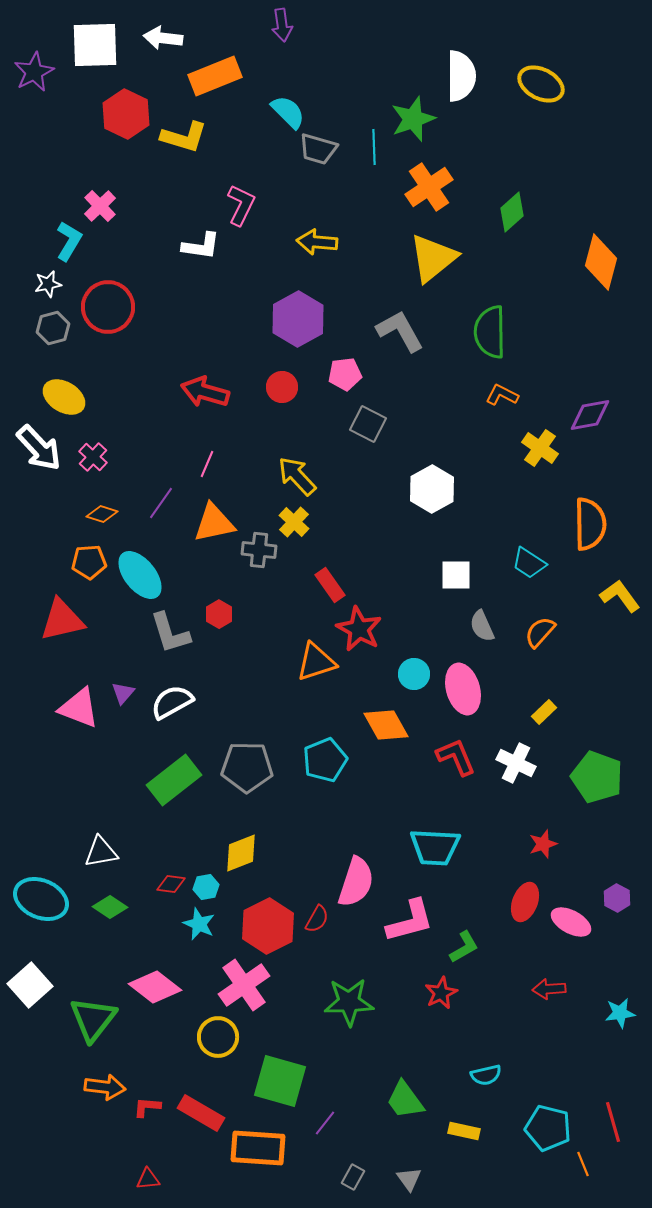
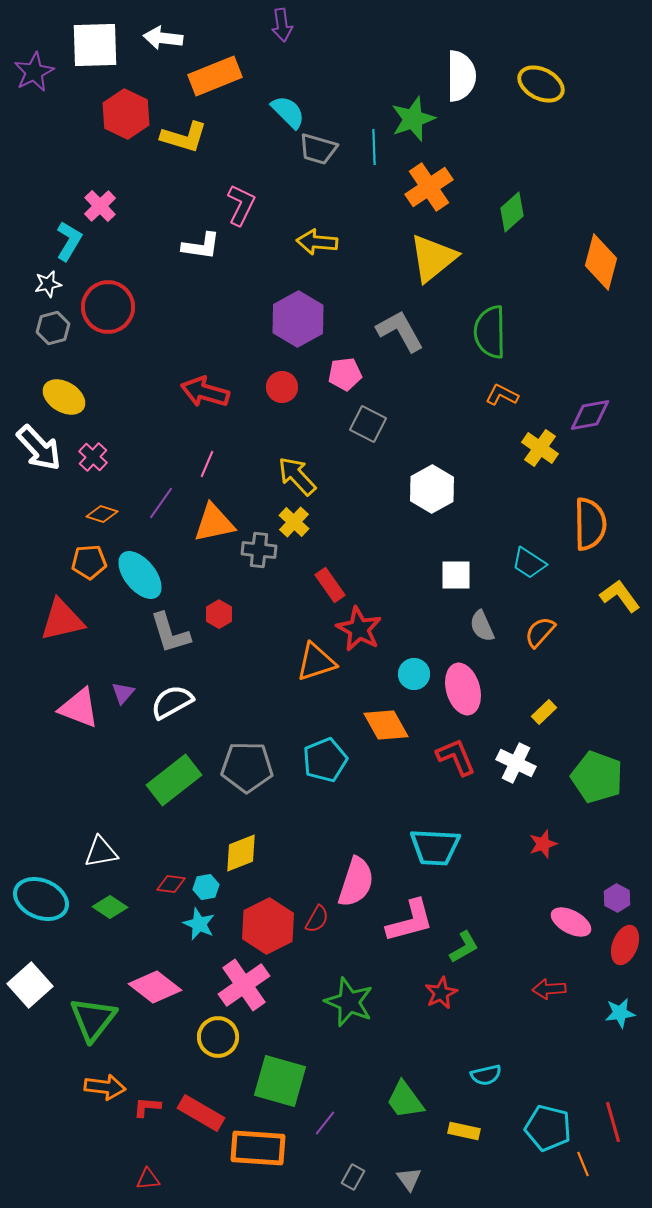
red ellipse at (525, 902): moved 100 px right, 43 px down
green star at (349, 1002): rotated 24 degrees clockwise
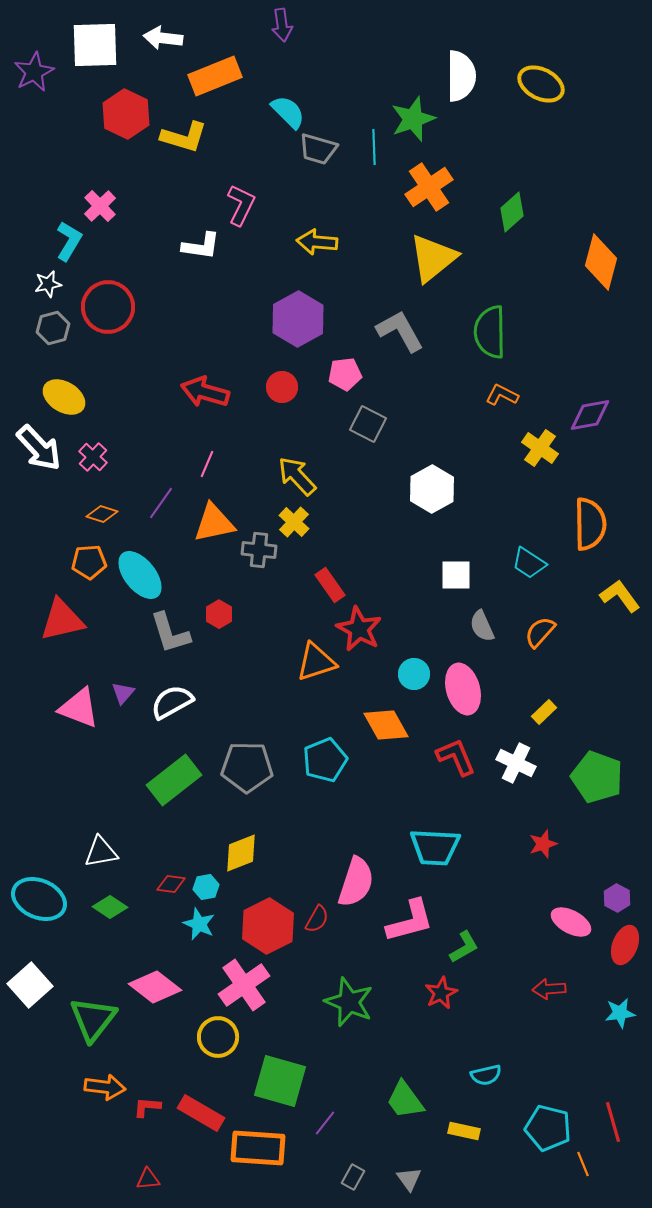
cyan ellipse at (41, 899): moved 2 px left
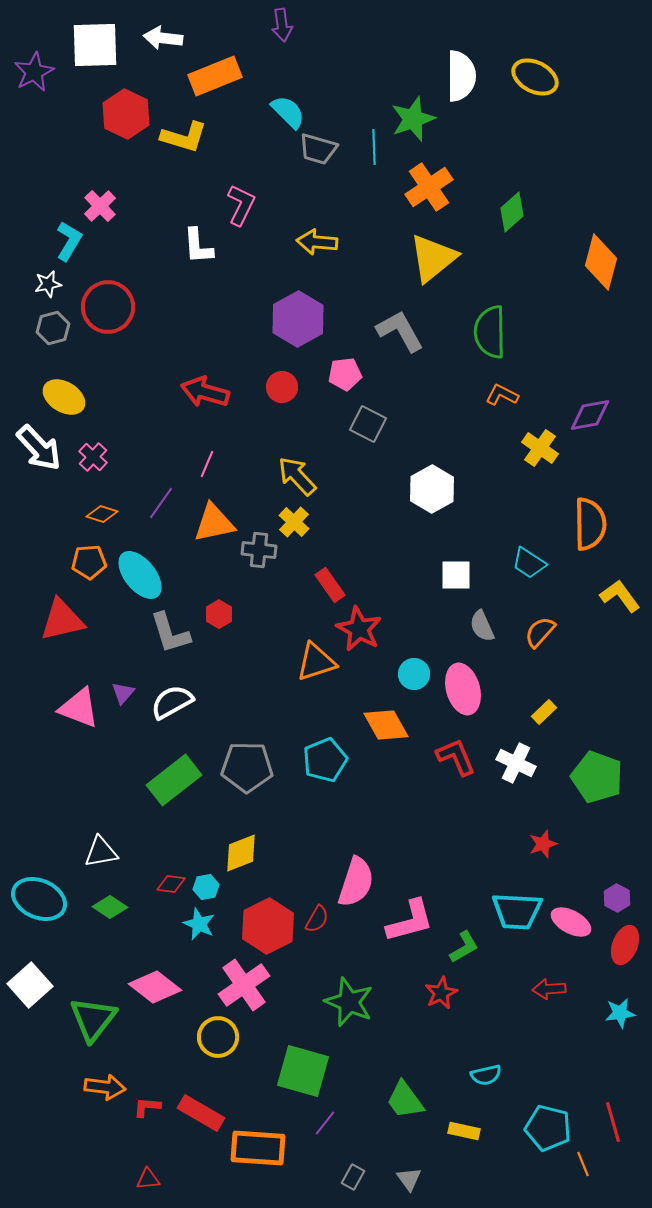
yellow ellipse at (541, 84): moved 6 px left, 7 px up
white L-shape at (201, 246): moved 3 px left; rotated 78 degrees clockwise
cyan trapezoid at (435, 847): moved 82 px right, 64 px down
green square at (280, 1081): moved 23 px right, 10 px up
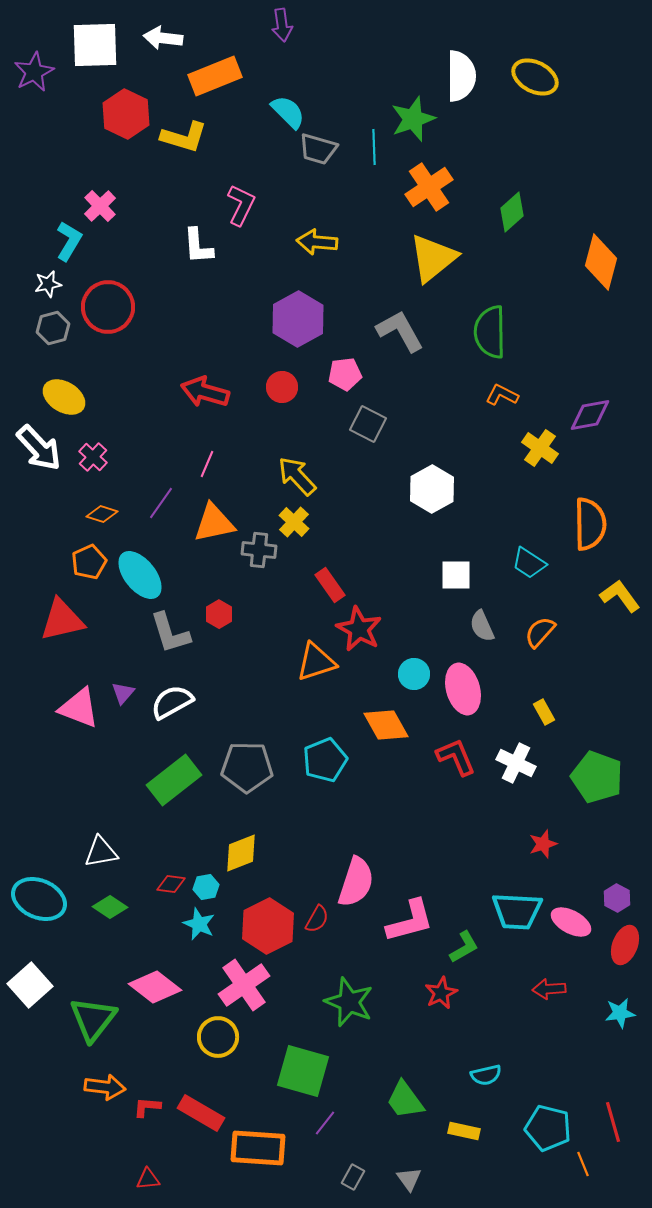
orange pentagon at (89, 562): rotated 20 degrees counterclockwise
yellow rectangle at (544, 712): rotated 75 degrees counterclockwise
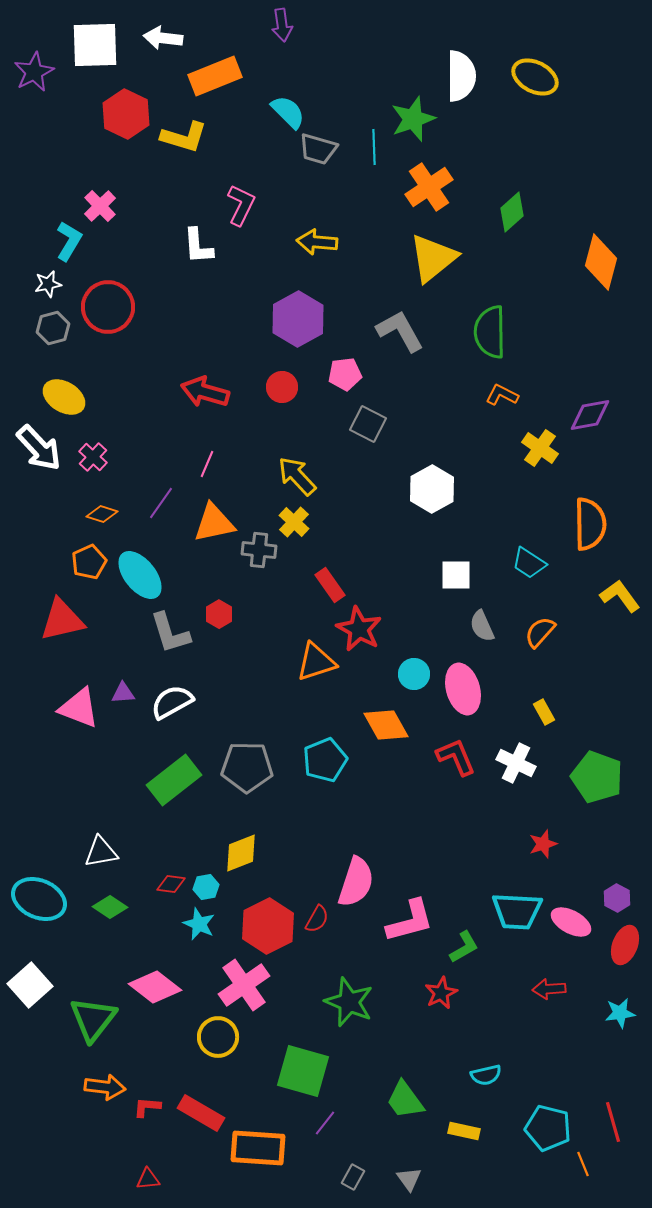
purple triangle at (123, 693): rotated 45 degrees clockwise
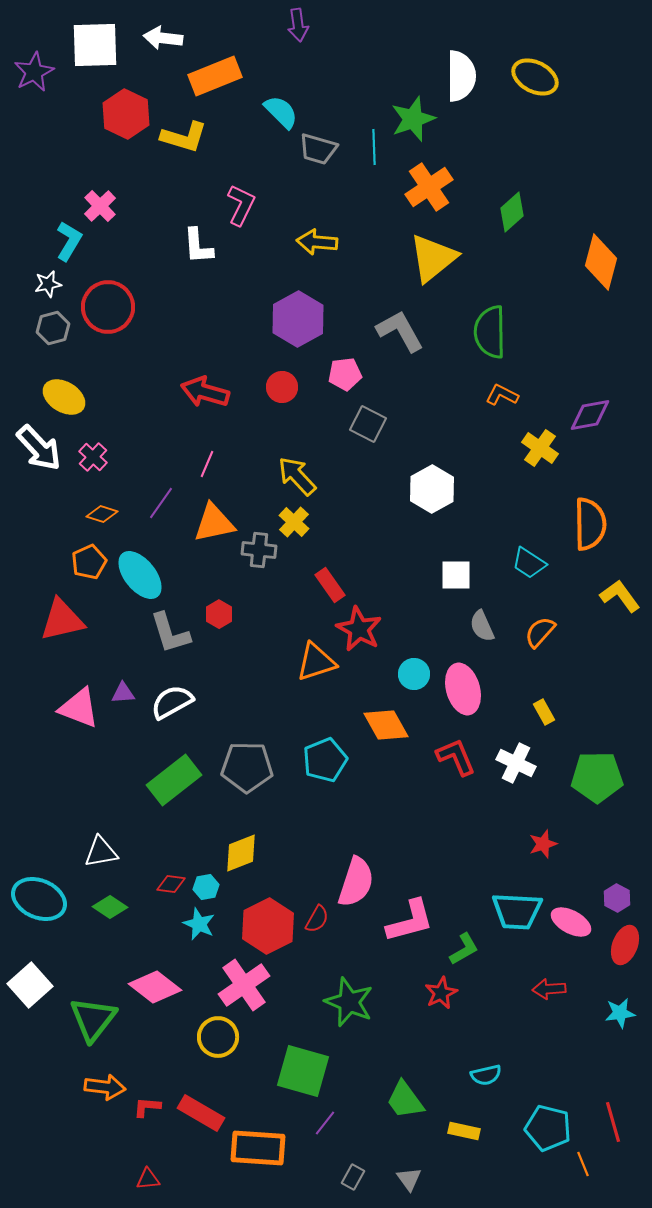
purple arrow at (282, 25): moved 16 px right
cyan semicircle at (288, 112): moved 7 px left
green pentagon at (597, 777): rotated 21 degrees counterclockwise
green L-shape at (464, 947): moved 2 px down
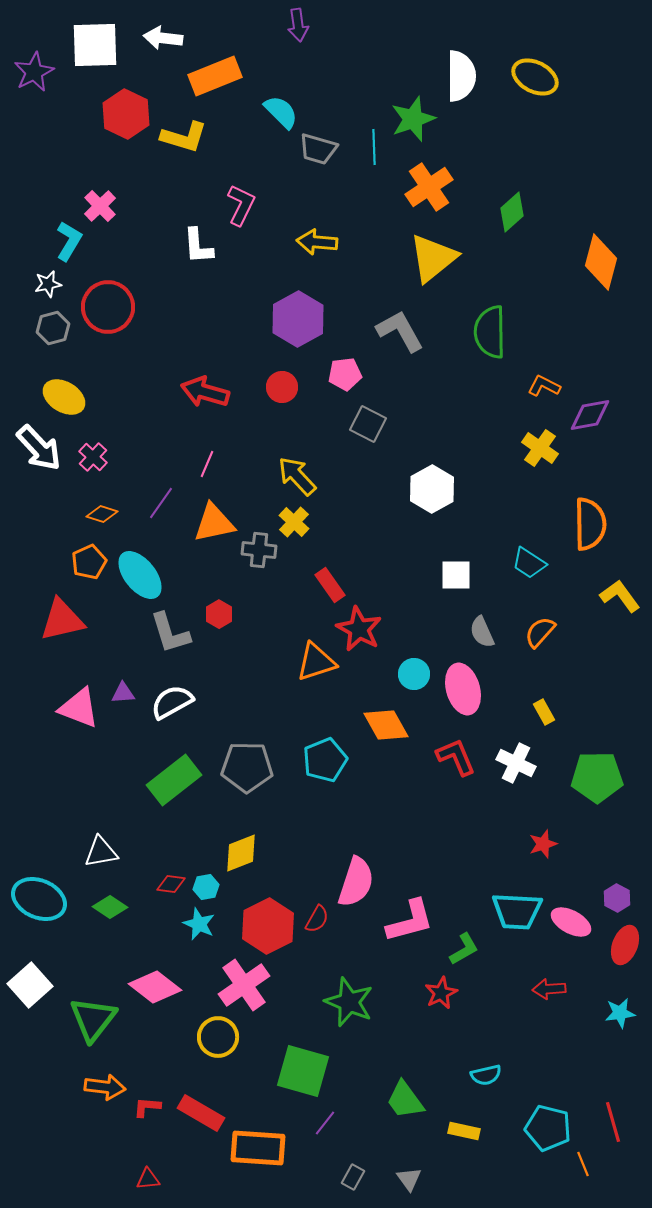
orange L-shape at (502, 395): moved 42 px right, 9 px up
gray semicircle at (482, 626): moved 6 px down
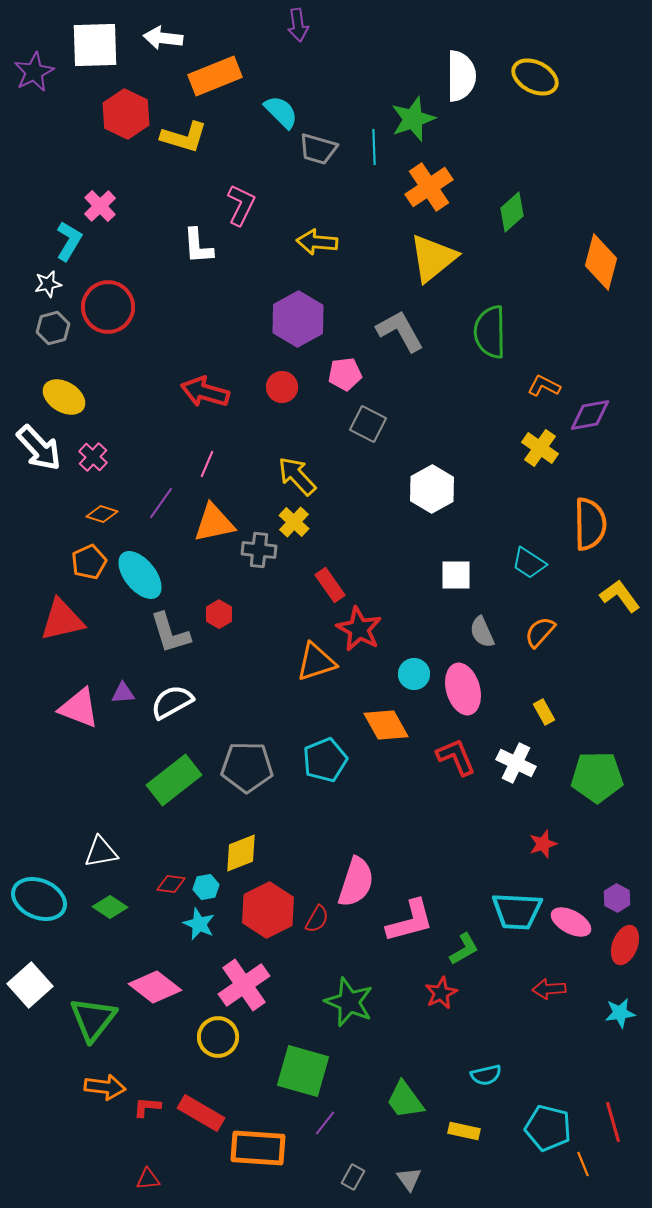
red hexagon at (268, 926): moved 16 px up
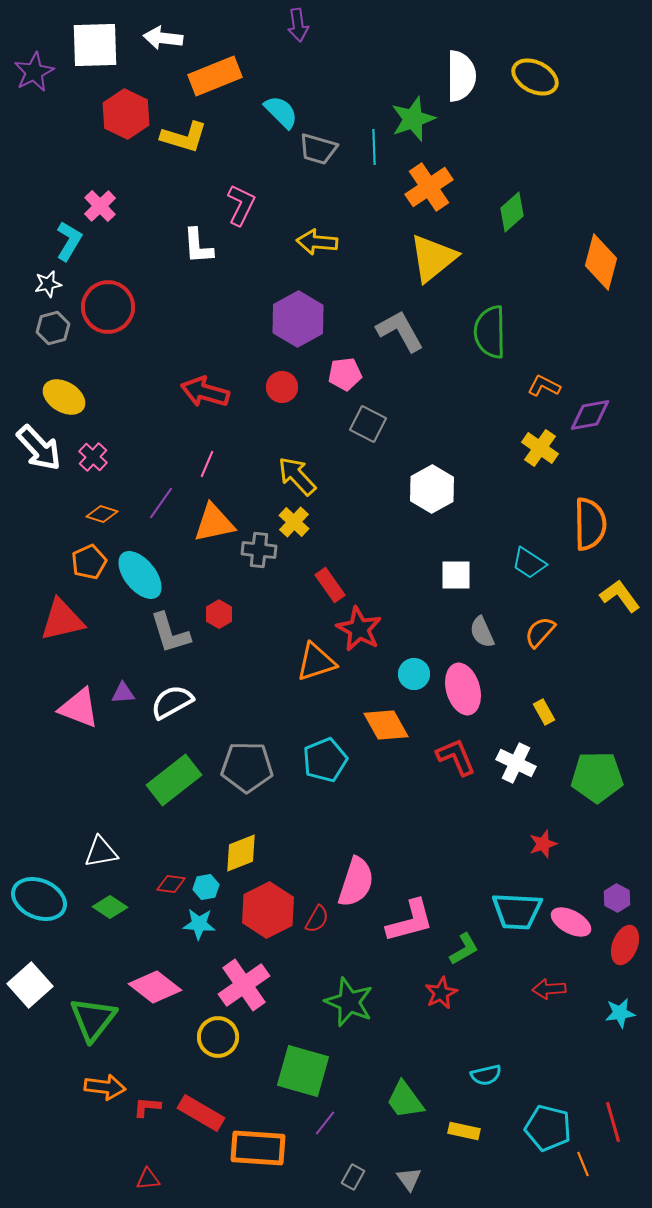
cyan star at (199, 924): rotated 20 degrees counterclockwise
